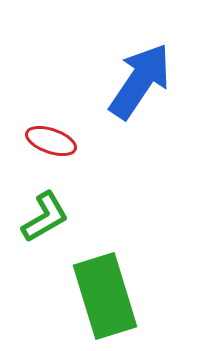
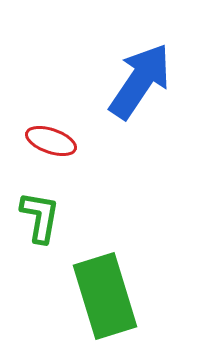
green L-shape: moved 5 px left; rotated 50 degrees counterclockwise
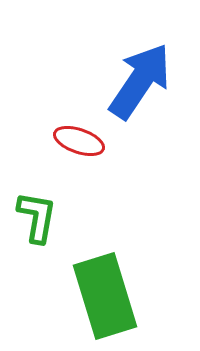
red ellipse: moved 28 px right
green L-shape: moved 3 px left
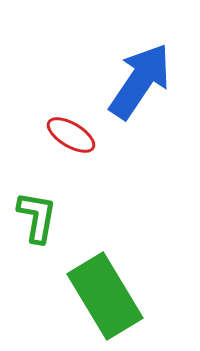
red ellipse: moved 8 px left, 6 px up; rotated 12 degrees clockwise
green rectangle: rotated 14 degrees counterclockwise
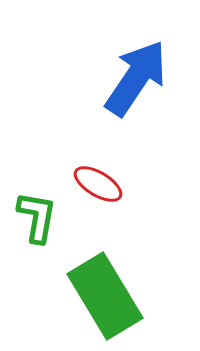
blue arrow: moved 4 px left, 3 px up
red ellipse: moved 27 px right, 49 px down
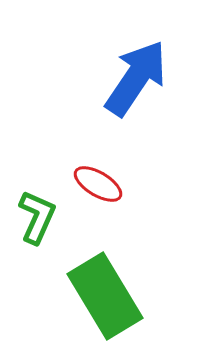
green L-shape: rotated 14 degrees clockwise
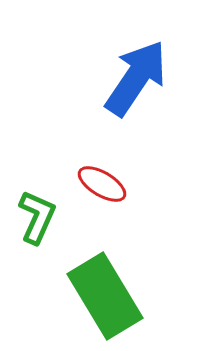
red ellipse: moved 4 px right
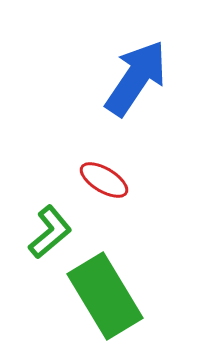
red ellipse: moved 2 px right, 4 px up
green L-shape: moved 13 px right, 15 px down; rotated 26 degrees clockwise
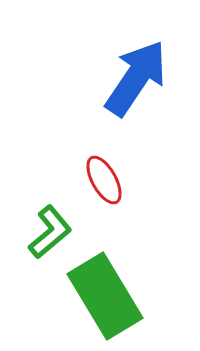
red ellipse: rotated 30 degrees clockwise
